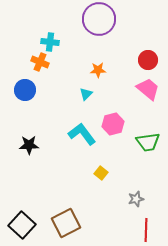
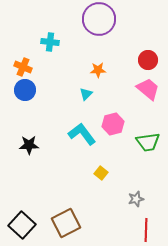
orange cross: moved 17 px left, 5 px down
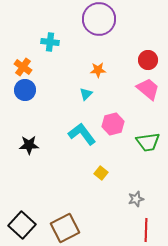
orange cross: rotated 12 degrees clockwise
brown square: moved 1 px left, 5 px down
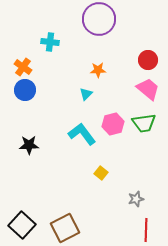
green trapezoid: moved 4 px left, 19 px up
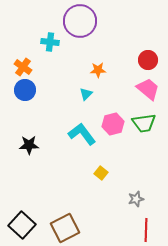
purple circle: moved 19 px left, 2 px down
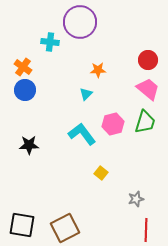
purple circle: moved 1 px down
green trapezoid: moved 1 px right, 1 px up; rotated 65 degrees counterclockwise
black square: rotated 32 degrees counterclockwise
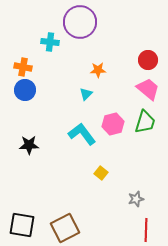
orange cross: rotated 24 degrees counterclockwise
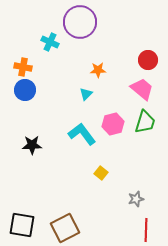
cyan cross: rotated 18 degrees clockwise
pink trapezoid: moved 6 px left
black star: moved 3 px right
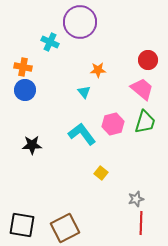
cyan triangle: moved 2 px left, 2 px up; rotated 24 degrees counterclockwise
red line: moved 5 px left, 7 px up
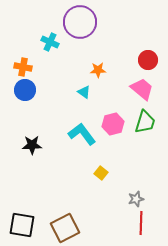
cyan triangle: rotated 16 degrees counterclockwise
